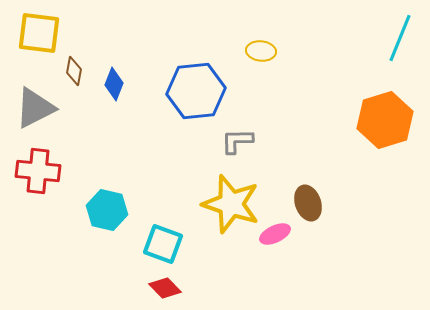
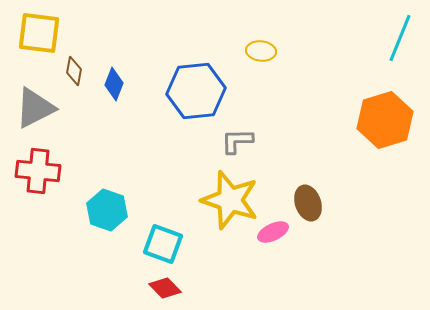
yellow star: moved 1 px left, 4 px up
cyan hexagon: rotated 6 degrees clockwise
pink ellipse: moved 2 px left, 2 px up
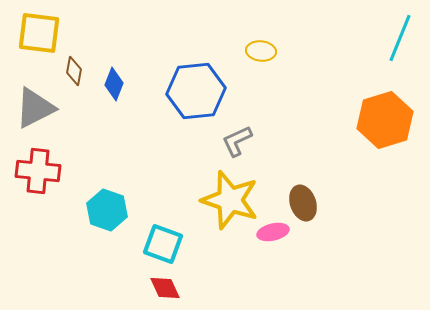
gray L-shape: rotated 24 degrees counterclockwise
brown ellipse: moved 5 px left
pink ellipse: rotated 12 degrees clockwise
red diamond: rotated 20 degrees clockwise
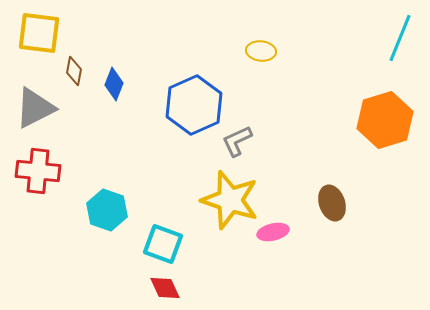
blue hexagon: moved 2 px left, 14 px down; rotated 18 degrees counterclockwise
brown ellipse: moved 29 px right
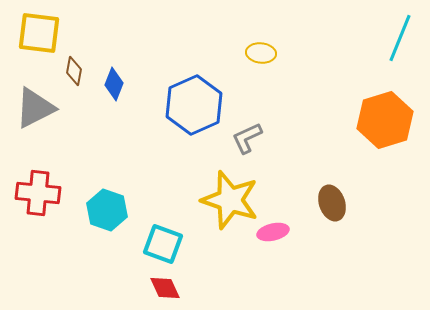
yellow ellipse: moved 2 px down
gray L-shape: moved 10 px right, 3 px up
red cross: moved 22 px down
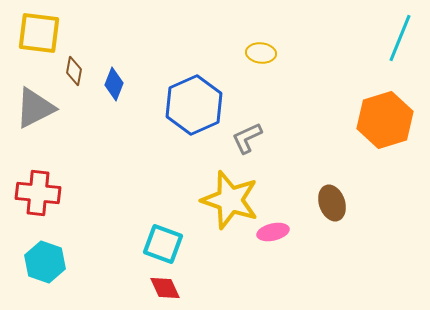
cyan hexagon: moved 62 px left, 52 px down
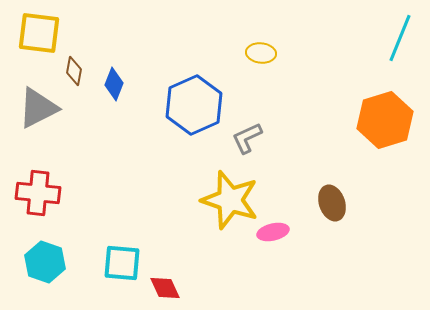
gray triangle: moved 3 px right
cyan square: moved 41 px left, 19 px down; rotated 15 degrees counterclockwise
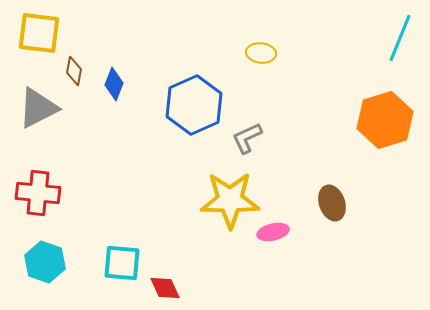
yellow star: rotated 18 degrees counterclockwise
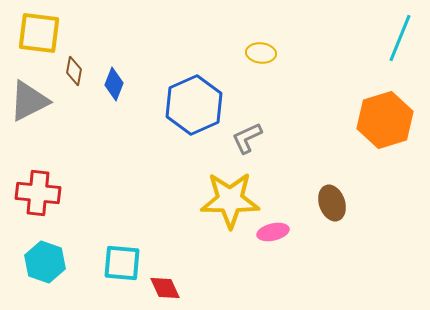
gray triangle: moved 9 px left, 7 px up
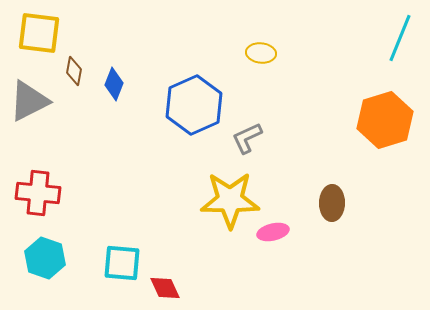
brown ellipse: rotated 20 degrees clockwise
cyan hexagon: moved 4 px up
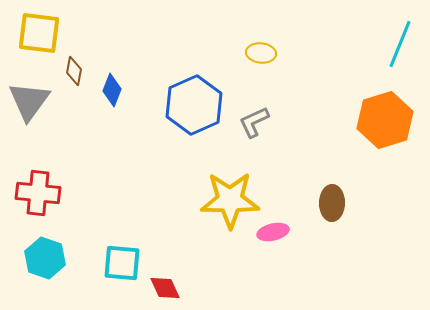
cyan line: moved 6 px down
blue diamond: moved 2 px left, 6 px down
gray triangle: rotated 27 degrees counterclockwise
gray L-shape: moved 7 px right, 16 px up
